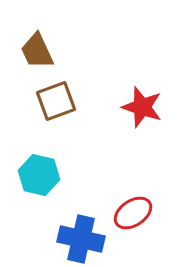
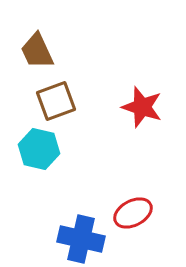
cyan hexagon: moved 26 px up
red ellipse: rotated 6 degrees clockwise
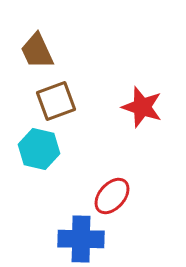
red ellipse: moved 21 px left, 17 px up; rotated 21 degrees counterclockwise
blue cross: rotated 12 degrees counterclockwise
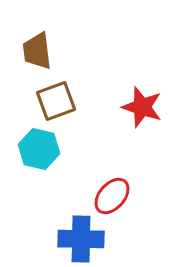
brown trapezoid: rotated 18 degrees clockwise
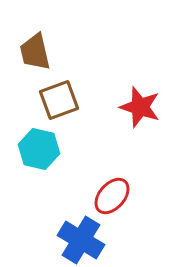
brown trapezoid: moved 2 px left, 1 px down; rotated 6 degrees counterclockwise
brown square: moved 3 px right, 1 px up
red star: moved 2 px left
blue cross: moved 1 px down; rotated 30 degrees clockwise
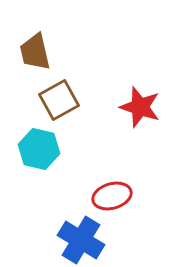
brown square: rotated 9 degrees counterclockwise
red ellipse: rotated 33 degrees clockwise
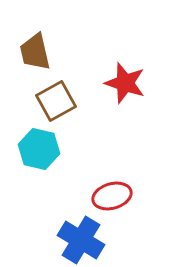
brown square: moved 3 px left, 1 px down
red star: moved 15 px left, 24 px up
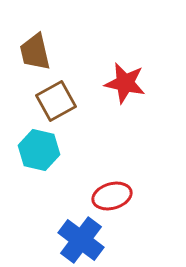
red star: rotated 6 degrees counterclockwise
cyan hexagon: moved 1 px down
blue cross: rotated 6 degrees clockwise
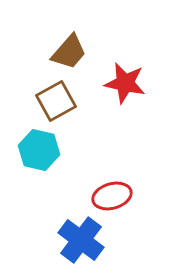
brown trapezoid: moved 34 px right; rotated 126 degrees counterclockwise
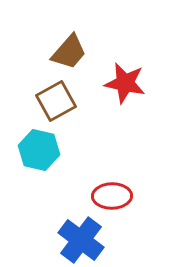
red ellipse: rotated 15 degrees clockwise
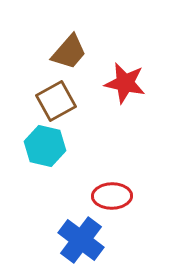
cyan hexagon: moved 6 px right, 4 px up
